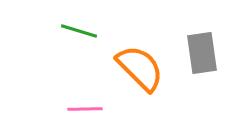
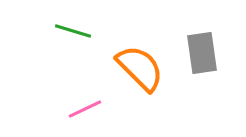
green line: moved 6 px left
pink line: rotated 24 degrees counterclockwise
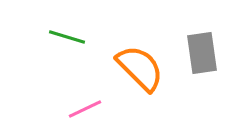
green line: moved 6 px left, 6 px down
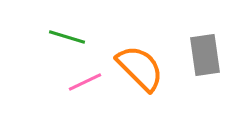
gray rectangle: moved 3 px right, 2 px down
pink line: moved 27 px up
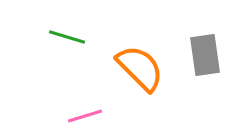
pink line: moved 34 px down; rotated 8 degrees clockwise
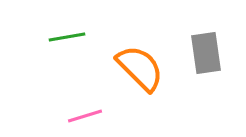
green line: rotated 27 degrees counterclockwise
gray rectangle: moved 1 px right, 2 px up
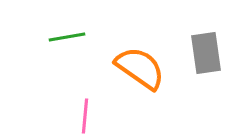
orange semicircle: rotated 10 degrees counterclockwise
pink line: rotated 68 degrees counterclockwise
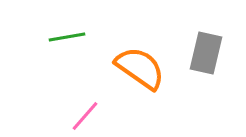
gray rectangle: rotated 21 degrees clockwise
pink line: rotated 36 degrees clockwise
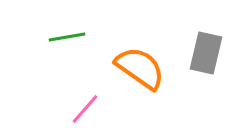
pink line: moved 7 px up
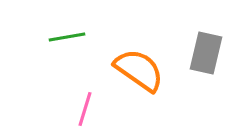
orange semicircle: moved 1 px left, 2 px down
pink line: rotated 24 degrees counterclockwise
